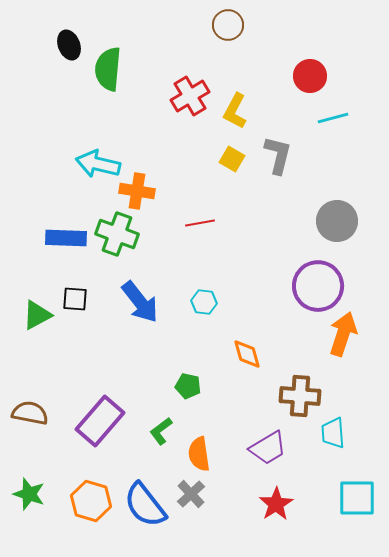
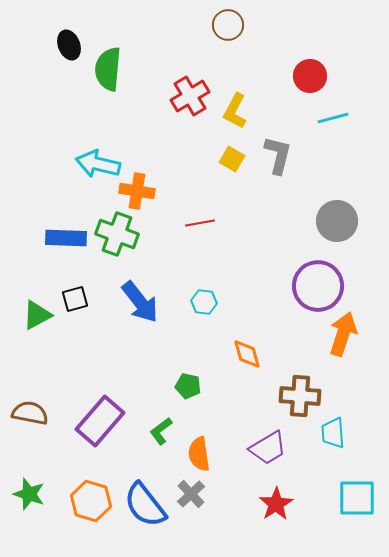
black square: rotated 20 degrees counterclockwise
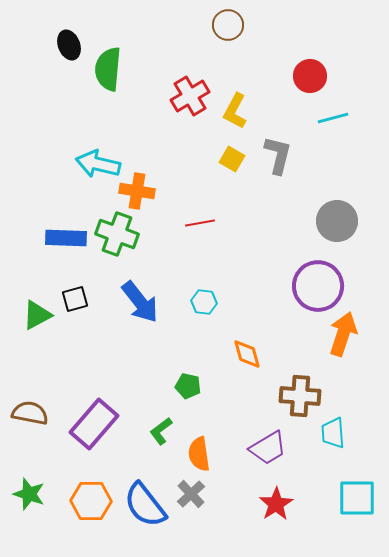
purple rectangle: moved 6 px left, 3 px down
orange hexagon: rotated 15 degrees counterclockwise
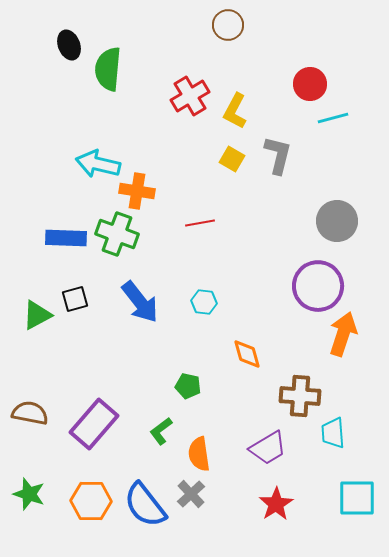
red circle: moved 8 px down
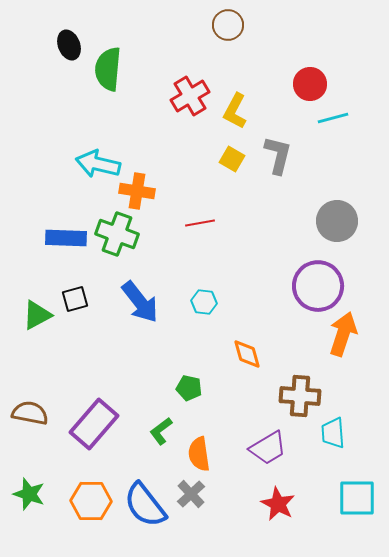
green pentagon: moved 1 px right, 2 px down
red star: moved 2 px right; rotated 12 degrees counterclockwise
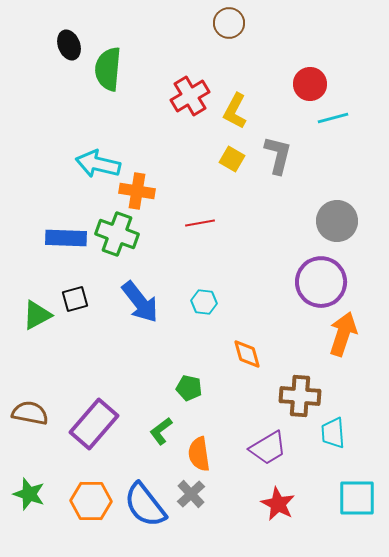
brown circle: moved 1 px right, 2 px up
purple circle: moved 3 px right, 4 px up
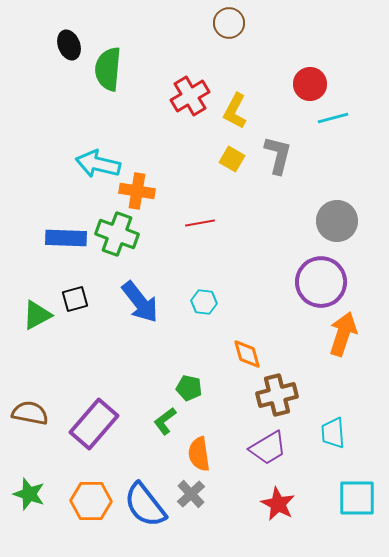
brown cross: moved 23 px left, 1 px up; rotated 18 degrees counterclockwise
green L-shape: moved 4 px right, 10 px up
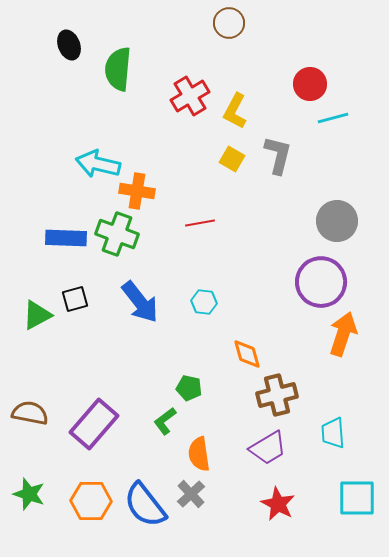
green semicircle: moved 10 px right
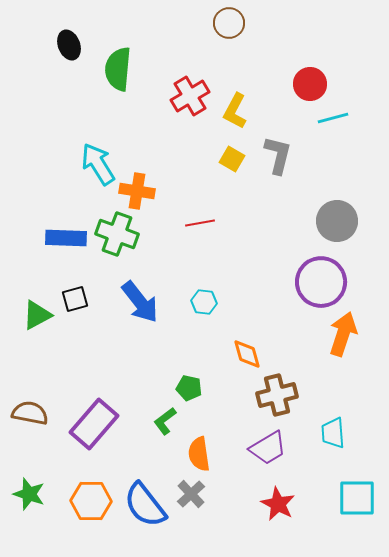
cyan arrow: rotated 45 degrees clockwise
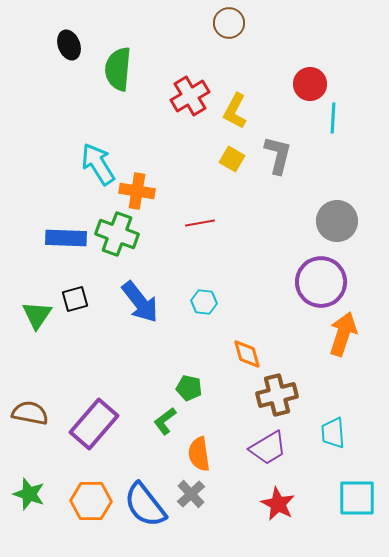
cyan line: rotated 72 degrees counterclockwise
green triangle: rotated 28 degrees counterclockwise
